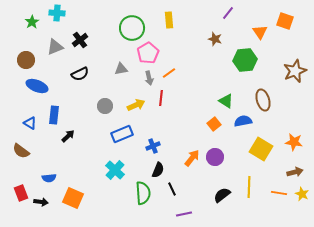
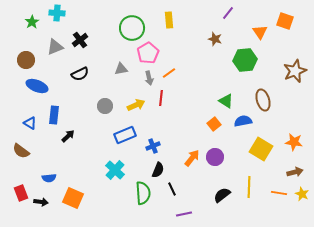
blue rectangle at (122, 134): moved 3 px right, 1 px down
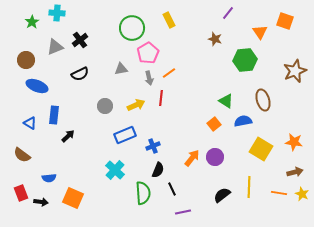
yellow rectangle at (169, 20): rotated 21 degrees counterclockwise
brown semicircle at (21, 151): moved 1 px right, 4 px down
purple line at (184, 214): moved 1 px left, 2 px up
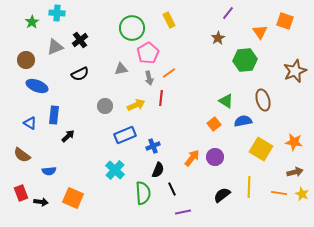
brown star at (215, 39): moved 3 px right, 1 px up; rotated 24 degrees clockwise
blue semicircle at (49, 178): moved 7 px up
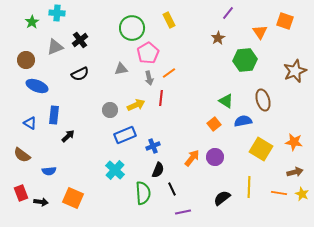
gray circle at (105, 106): moved 5 px right, 4 px down
black semicircle at (222, 195): moved 3 px down
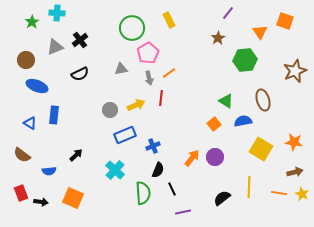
black arrow at (68, 136): moved 8 px right, 19 px down
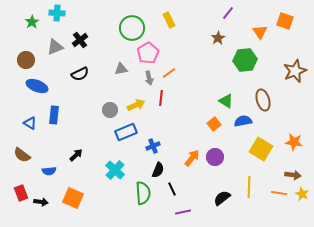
blue rectangle at (125, 135): moved 1 px right, 3 px up
brown arrow at (295, 172): moved 2 px left, 3 px down; rotated 21 degrees clockwise
